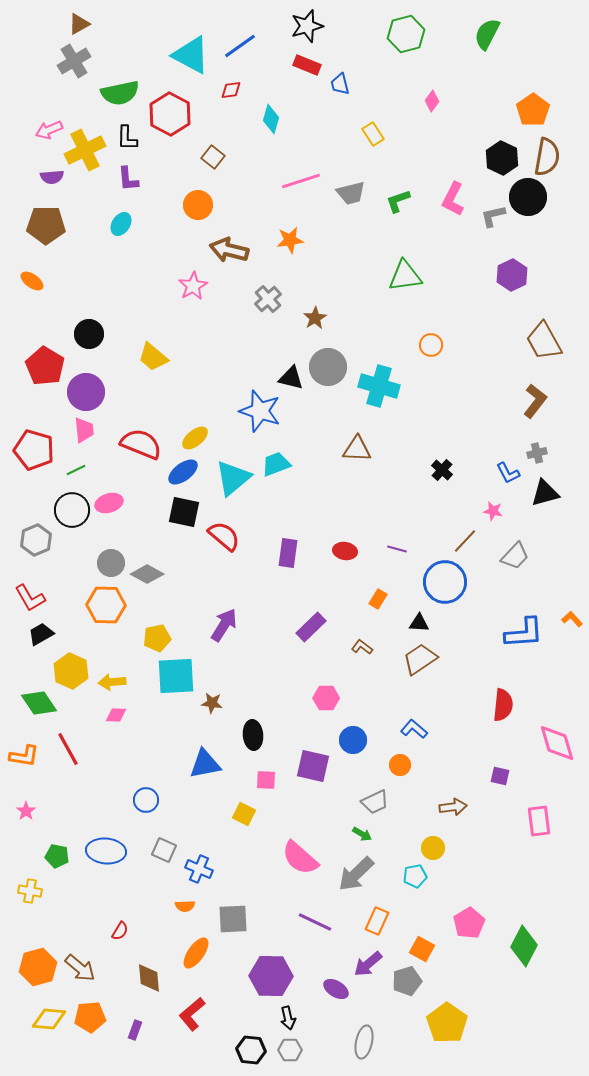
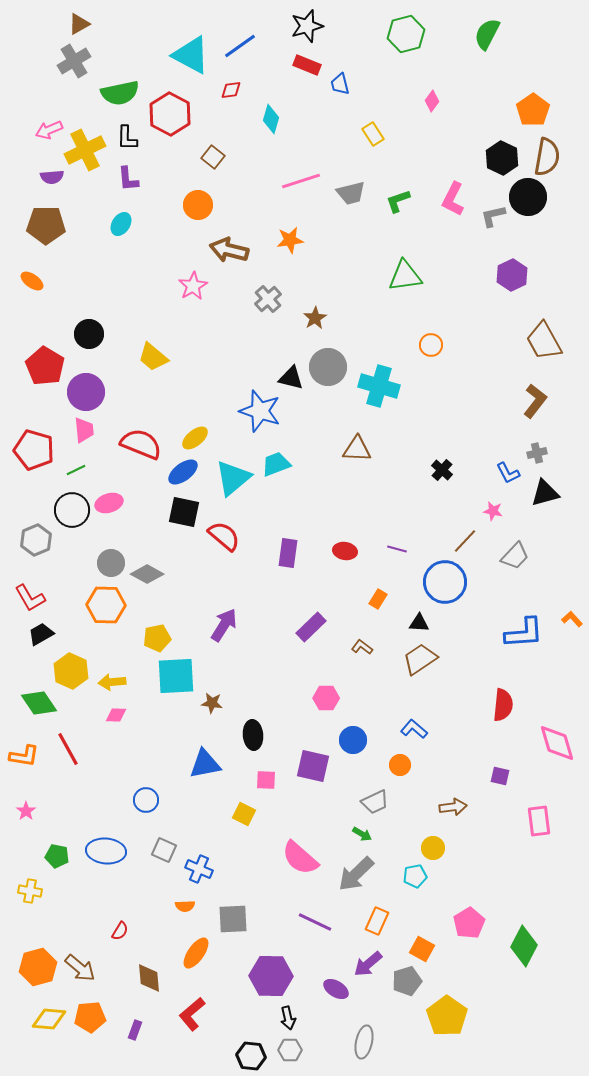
yellow pentagon at (447, 1023): moved 7 px up
black hexagon at (251, 1050): moved 6 px down
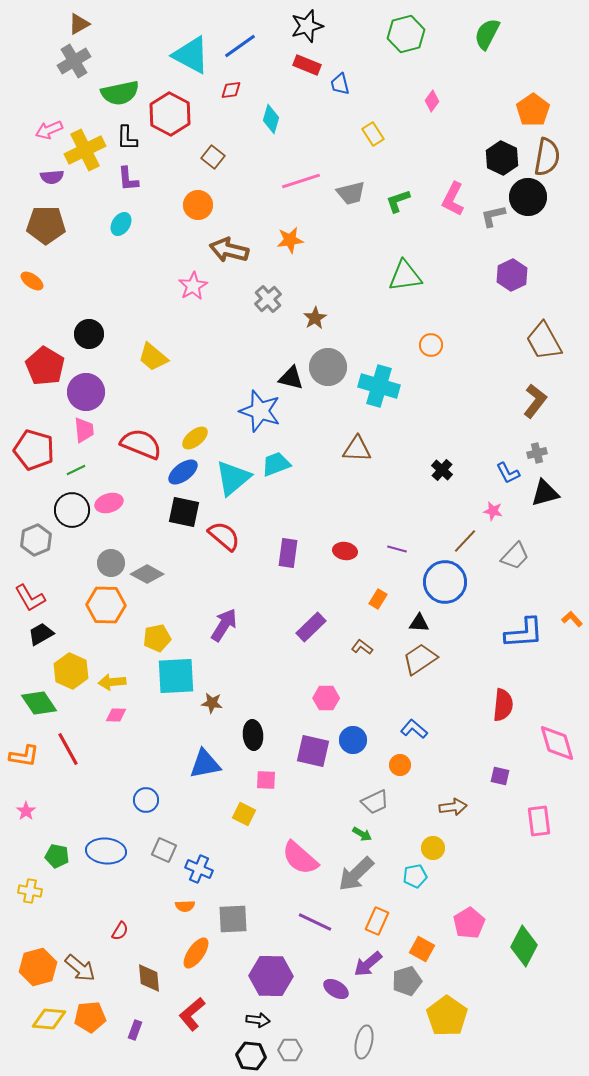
purple square at (313, 766): moved 15 px up
black arrow at (288, 1018): moved 30 px left, 2 px down; rotated 70 degrees counterclockwise
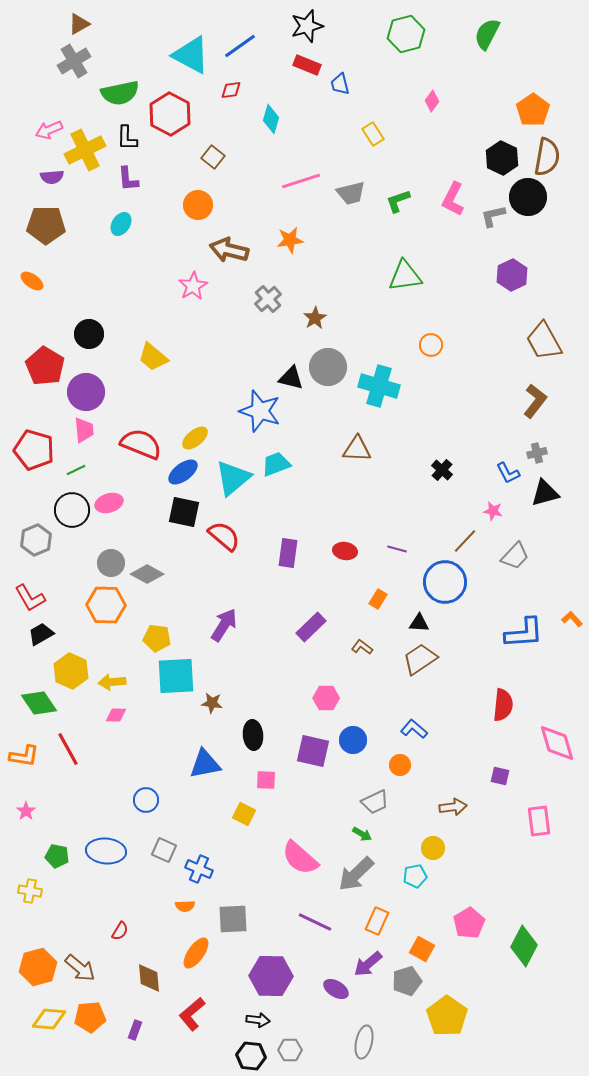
yellow pentagon at (157, 638): rotated 20 degrees clockwise
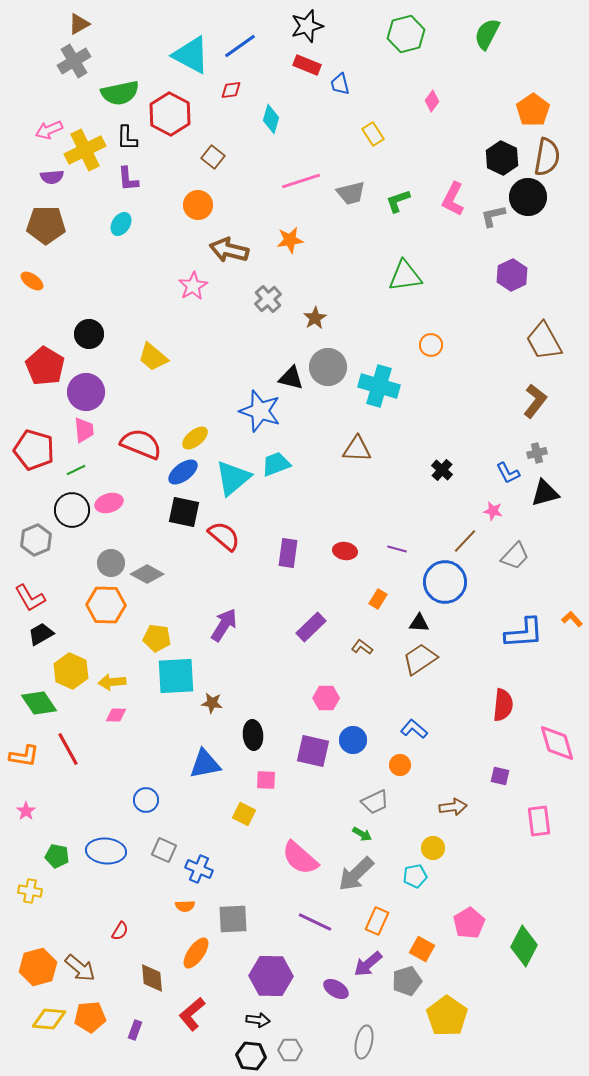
brown diamond at (149, 978): moved 3 px right
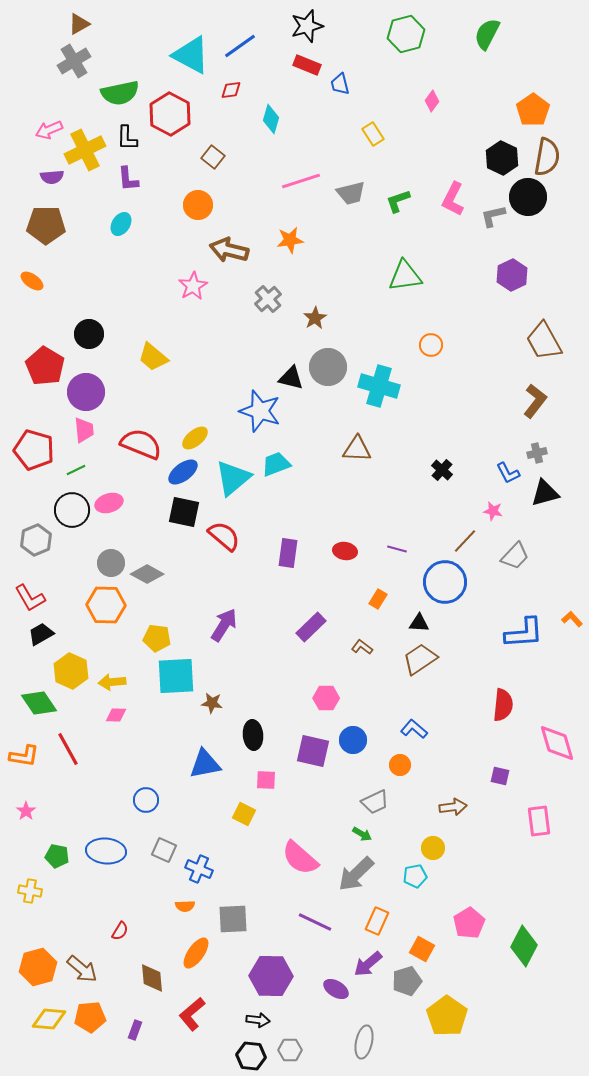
brown arrow at (80, 968): moved 2 px right, 1 px down
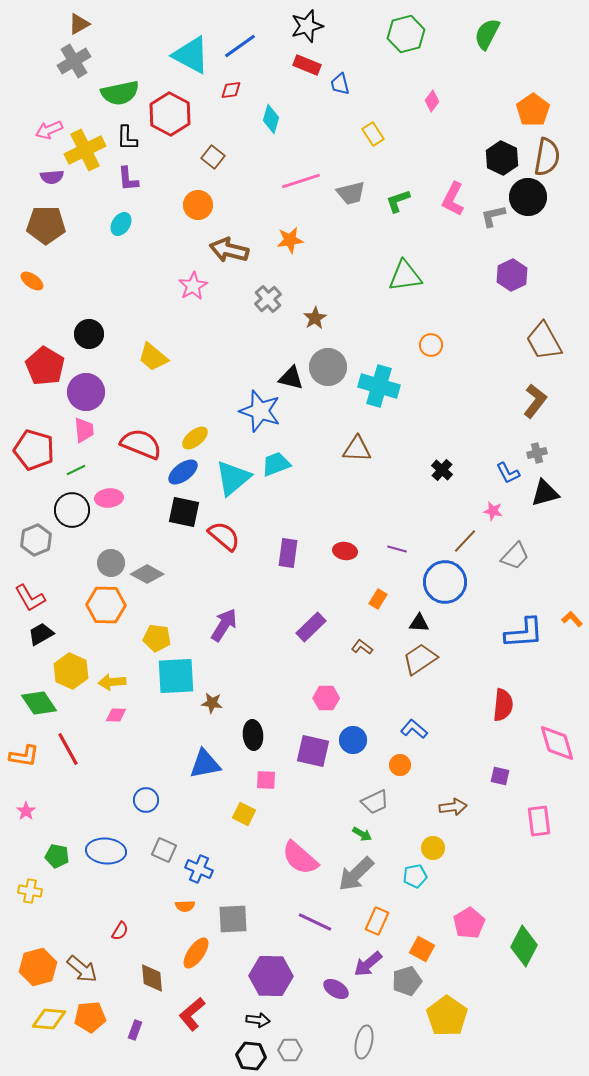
pink ellipse at (109, 503): moved 5 px up; rotated 12 degrees clockwise
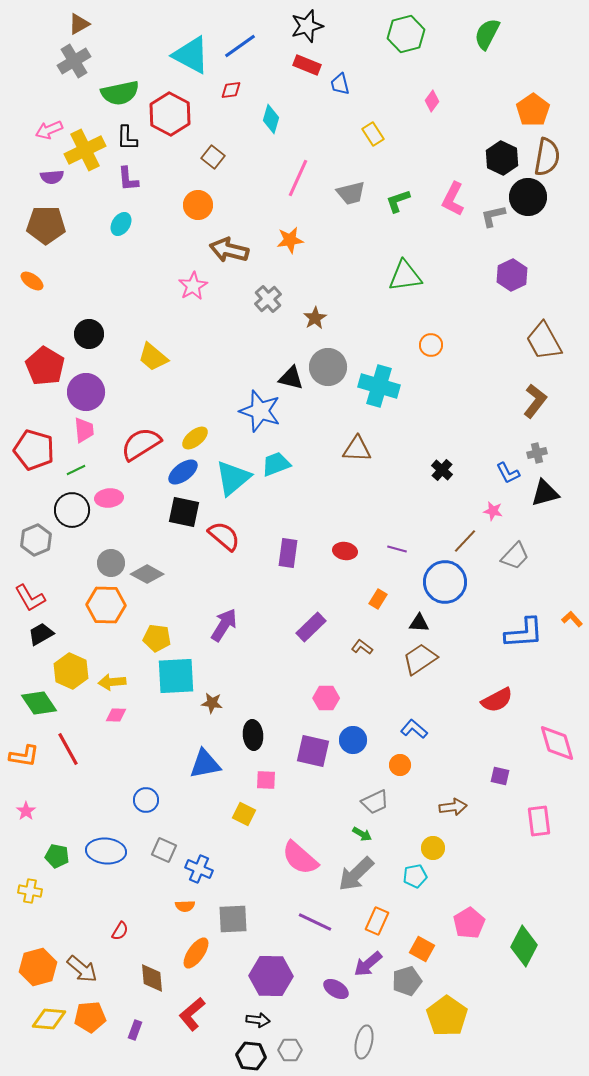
pink line at (301, 181): moved 3 px left, 3 px up; rotated 48 degrees counterclockwise
red semicircle at (141, 444): rotated 54 degrees counterclockwise
red semicircle at (503, 705): moved 6 px left, 5 px up; rotated 56 degrees clockwise
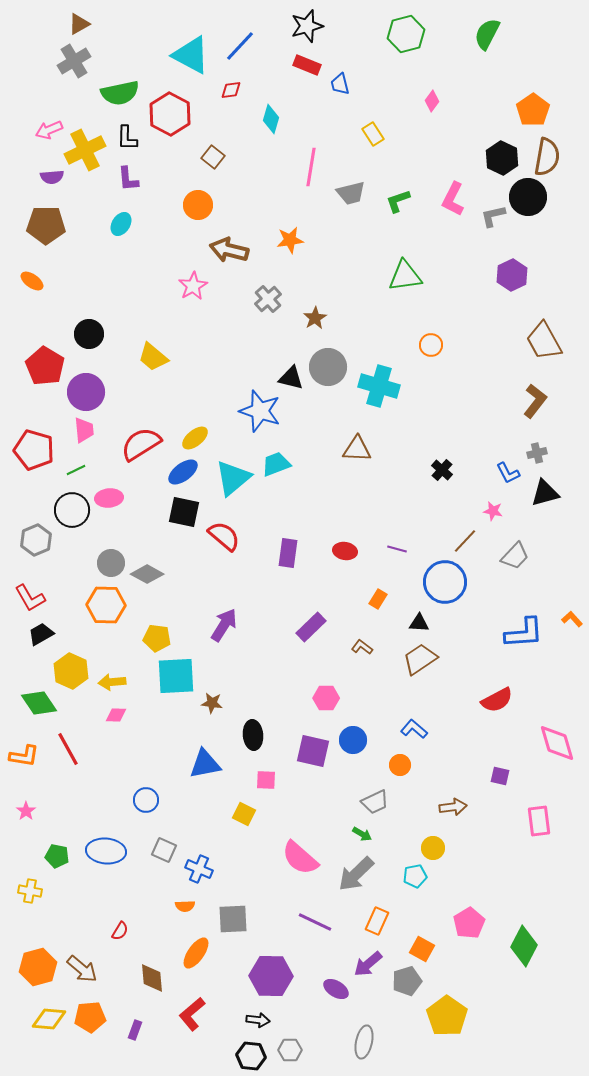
blue line at (240, 46): rotated 12 degrees counterclockwise
pink line at (298, 178): moved 13 px right, 11 px up; rotated 15 degrees counterclockwise
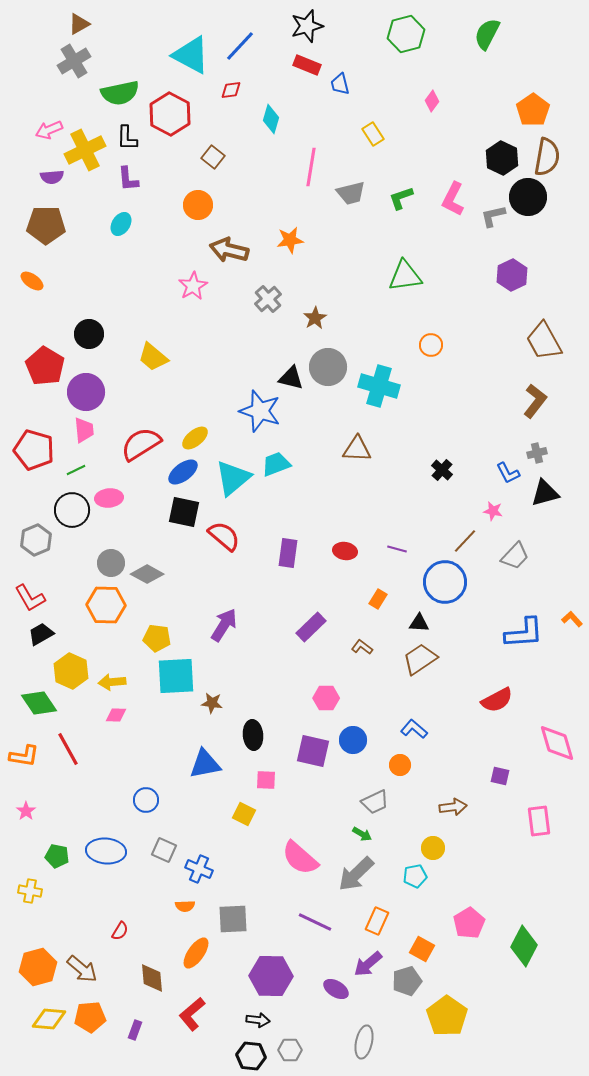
green L-shape at (398, 201): moved 3 px right, 3 px up
